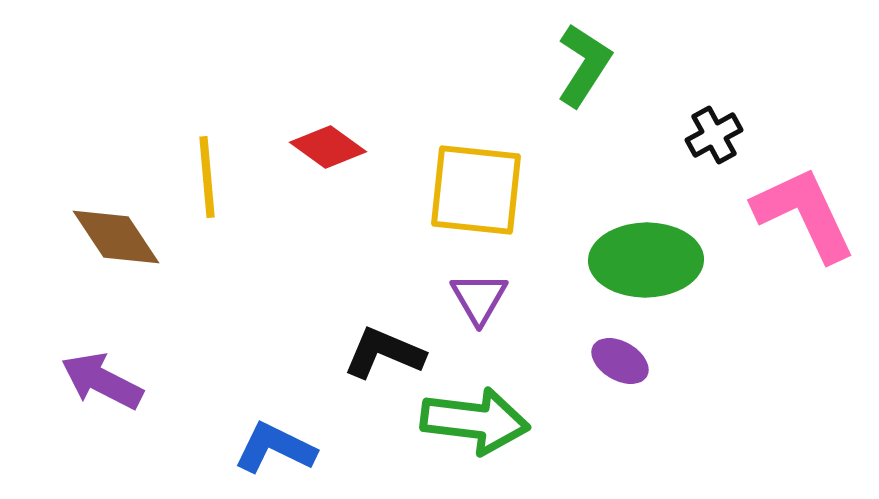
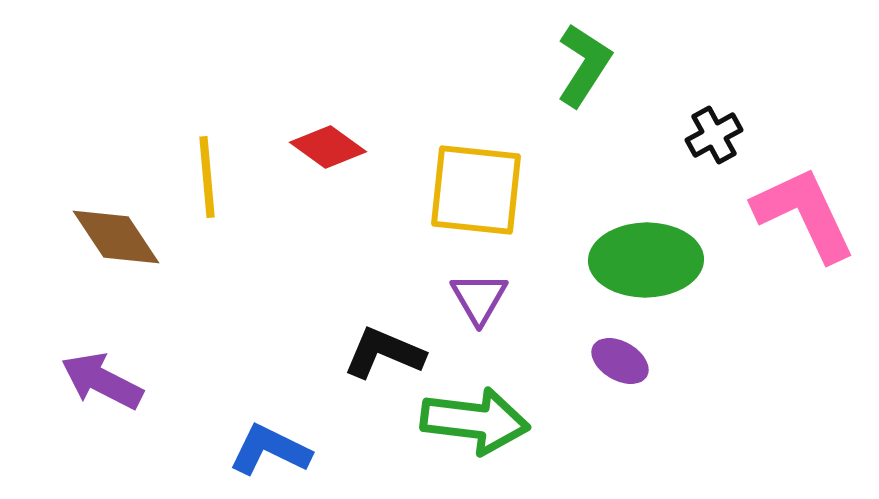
blue L-shape: moved 5 px left, 2 px down
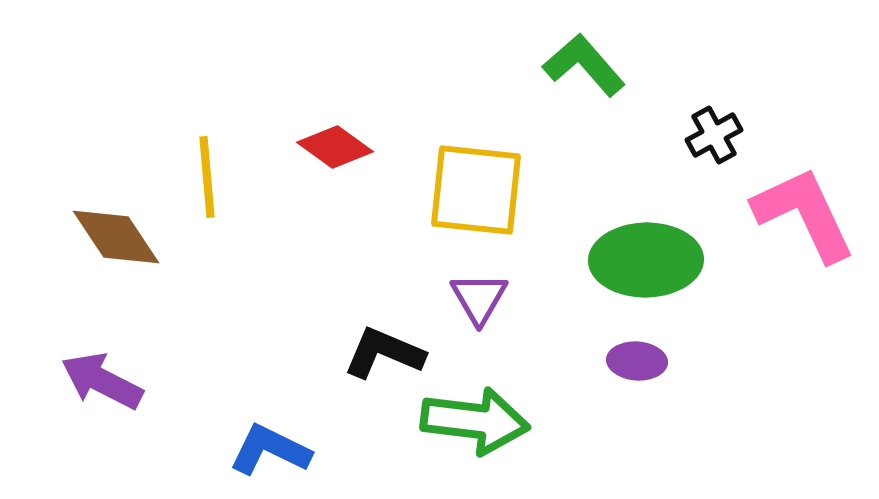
green L-shape: rotated 74 degrees counterclockwise
red diamond: moved 7 px right
purple ellipse: moved 17 px right; rotated 26 degrees counterclockwise
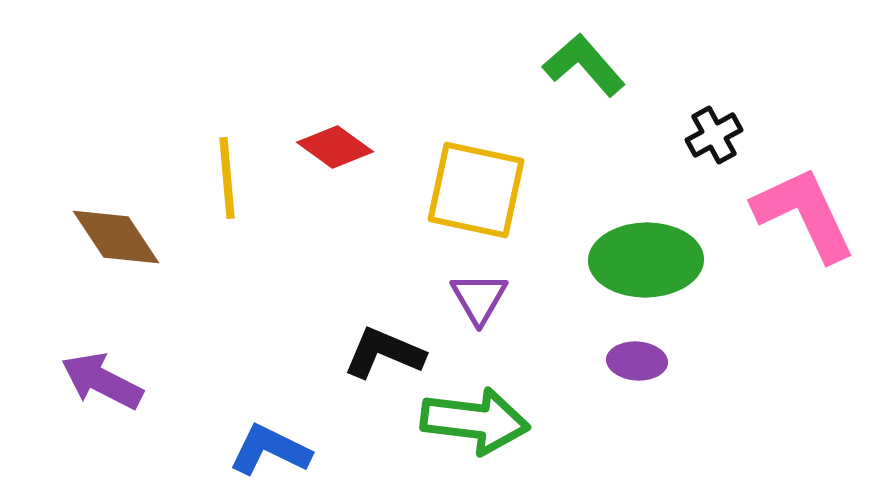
yellow line: moved 20 px right, 1 px down
yellow square: rotated 6 degrees clockwise
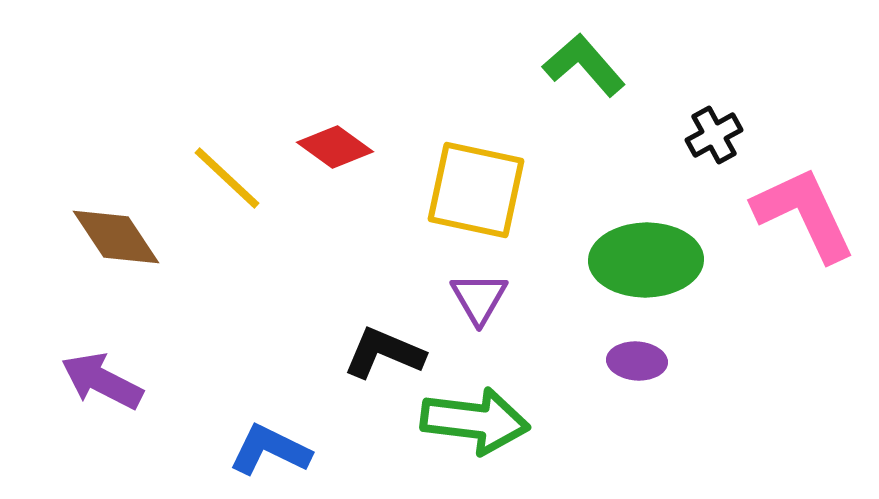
yellow line: rotated 42 degrees counterclockwise
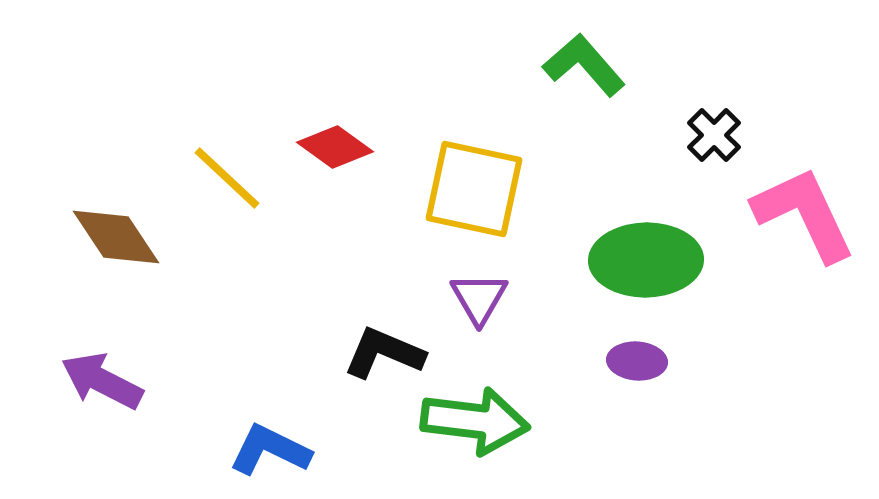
black cross: rotated 16 degrees counterclockwise
yellow square: moved 2 px left, 1 px up
